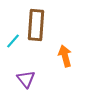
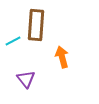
cyan line: rotated 21 degrees clockwise
orange arrow: moved 3 px left, 1 px down
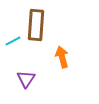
purple triangle: rotated 12 degrees clockwise
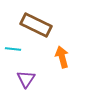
brown rectangle: rotated 68 degrees counterclockwise
cyan line: moved 8 px down; rotated 35 degrees clockwise
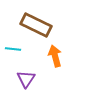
orange arrow: moved 7 px left, 1 px up
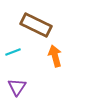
cyan line: moved 3 px down; rotated 28 degrees counterclockwise
purple triangle: moved 9 px left, 8 px down
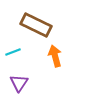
purple triangle: moved 2 px right, 4 px up
